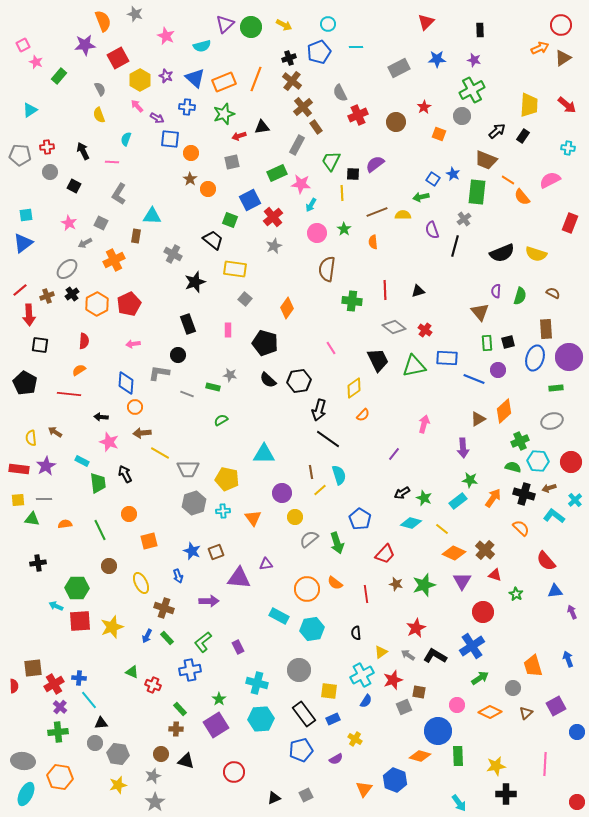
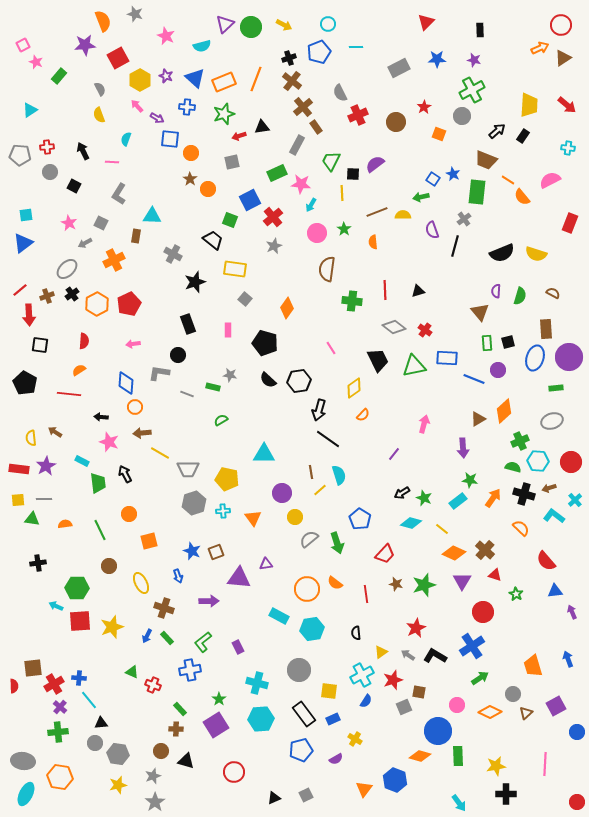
gray circle at (513, 688): moved 6 px down
brown circle at (161, 754): moved 3 px up
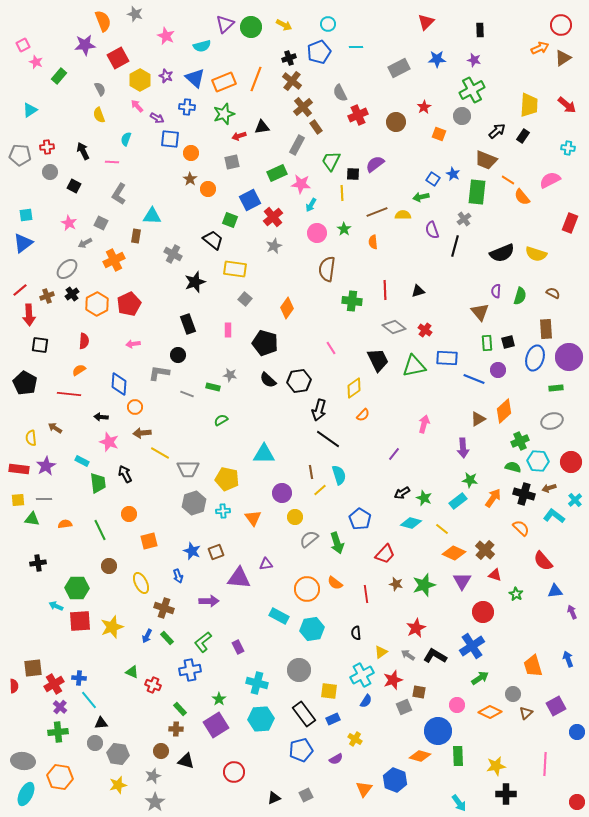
blue diamond at (126, 383): moved 7 px left, 1 px down
brown arrow at (55, 432): moved 4 px up
red semicircle at (546, 561): moved 3 px left
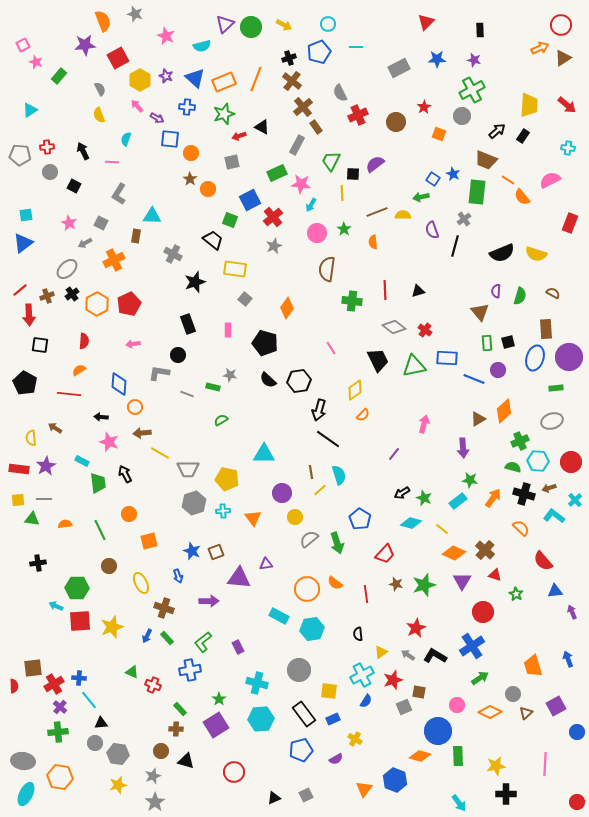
black triangle at (262, 127): rotated 35 degrees clockwise
yellow diamond at (354, 388): moved 1 px right, 2 px down
black semicircle at (356, 633): moved 2 px right, 1 px down
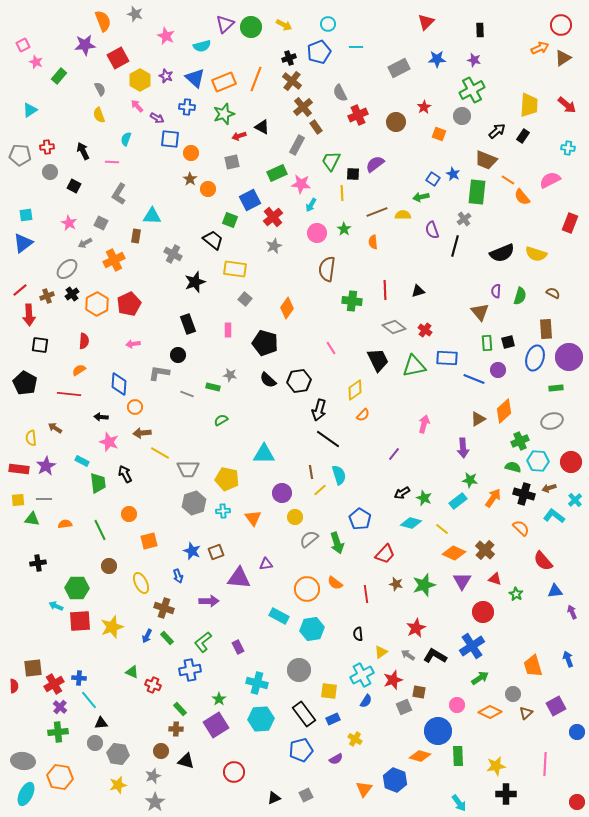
red triangle at (495, 575): moved 4 px down
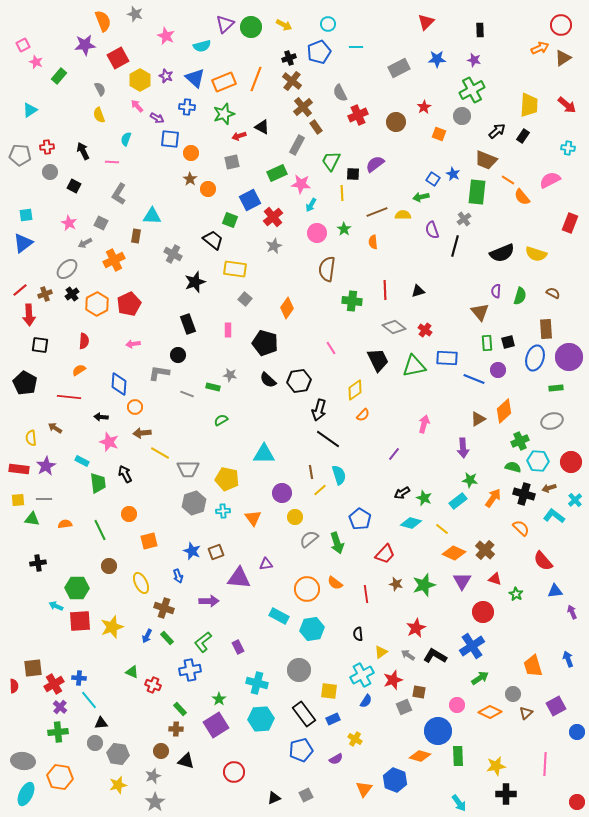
brown cross at (47, 296): moved 2 px left, 2 px up
red line at (69, 394): moved 3 px down
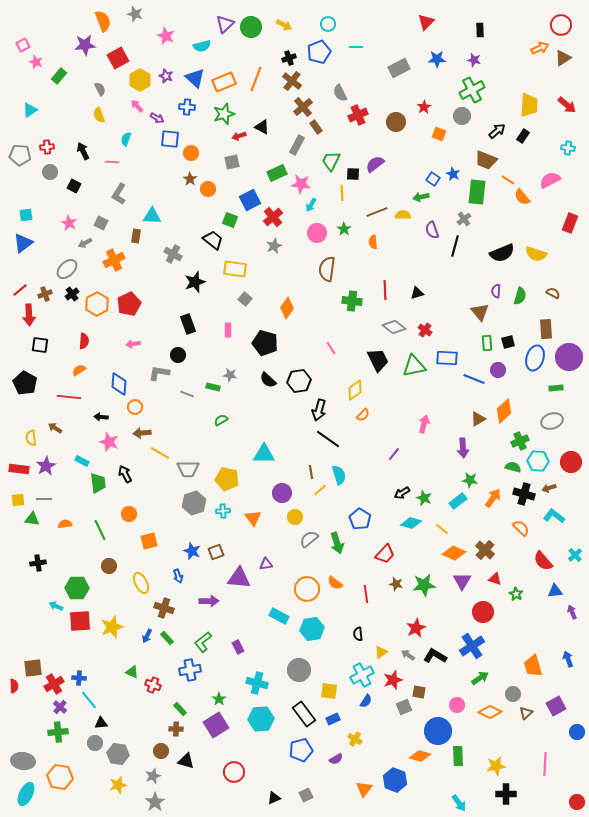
black triangle at (418, 291): moved 1 px left, 2 px down
cyan cross at (575, 500): moved 55 px down
green star at (424, 585): rotated 10 degrees clockwise
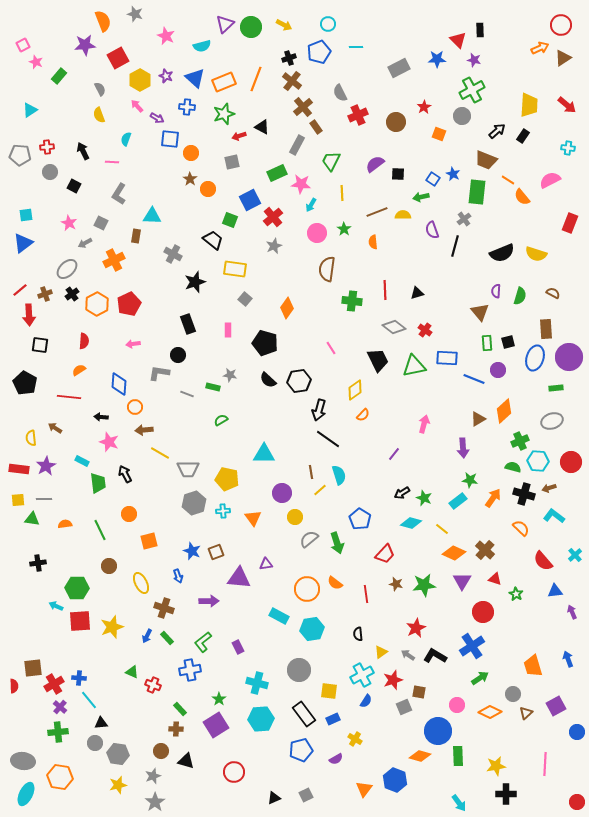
red triangle at (426, 22): moved 32 px right, 18 px down; rotated 30 degrees counterclockwise
black square at (353, 174): moved 45 px right
brown arrow at (142, 433): moved 2 px right, 3 px up
